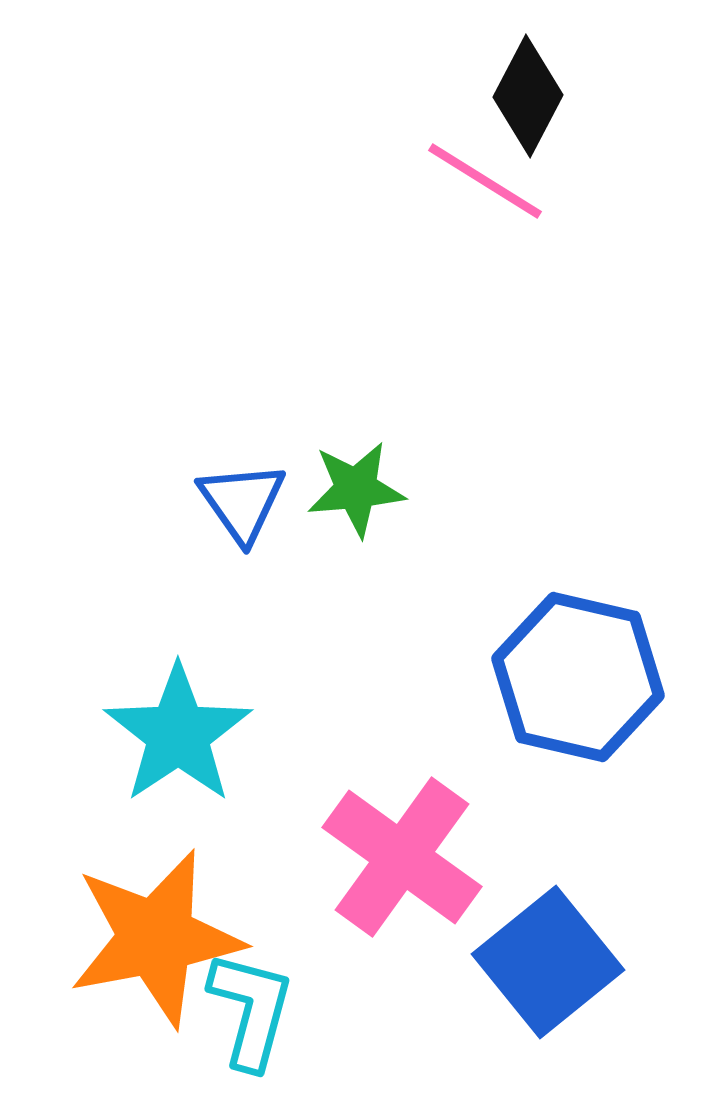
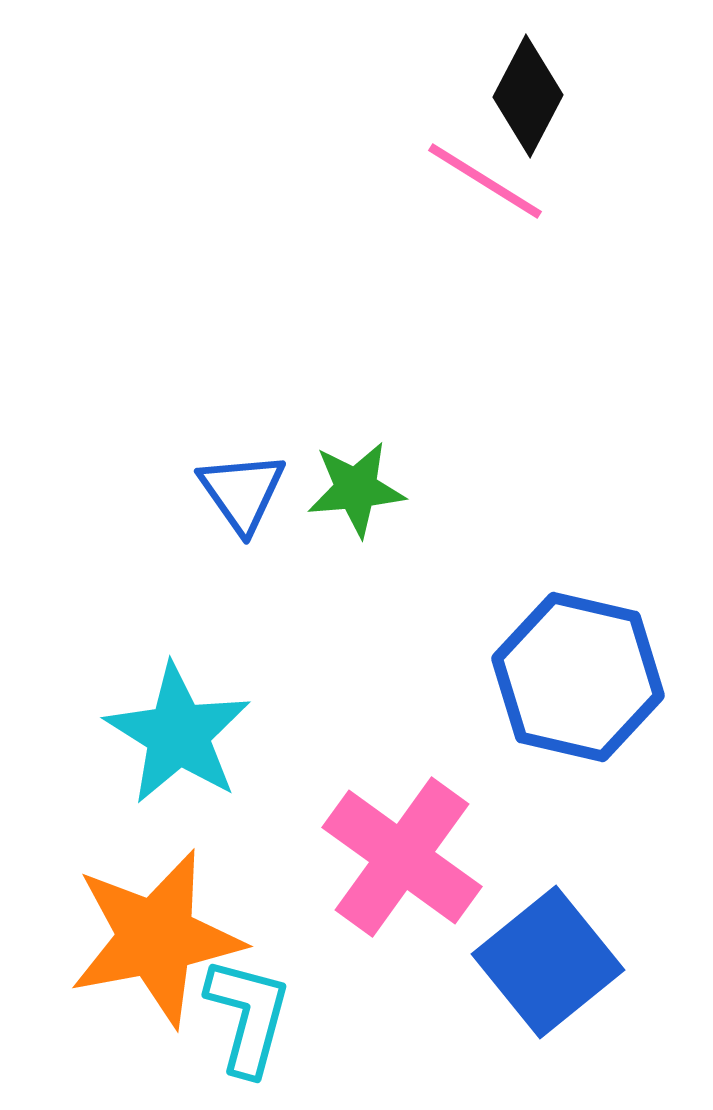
blue triangle: moved 10 px up
cyan star: rotated 6 degrees counterclockwise
cyan L-shape: moved 3 px left, 6 px down
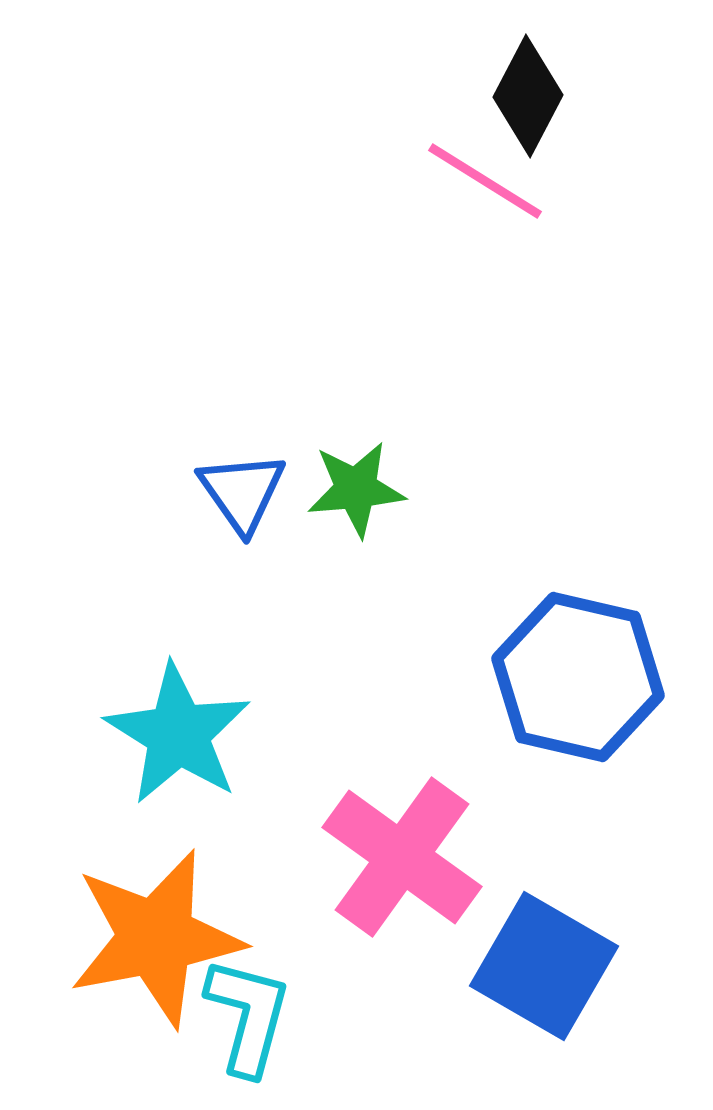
blue square: moved 4 px left, 4 px down; rotated 21 degrees counterclockwise
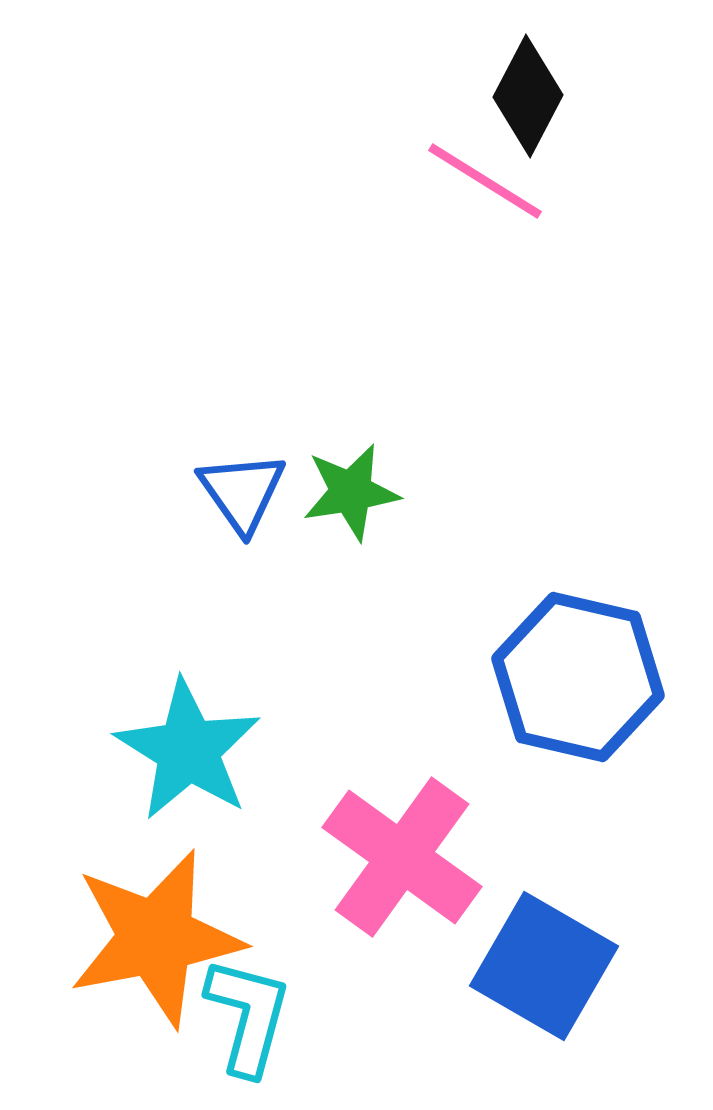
green star: moved 5 px left, 3 px down; rotated 4 degrees counterclockwise
cyan star: moved 10 px right, 16 px down
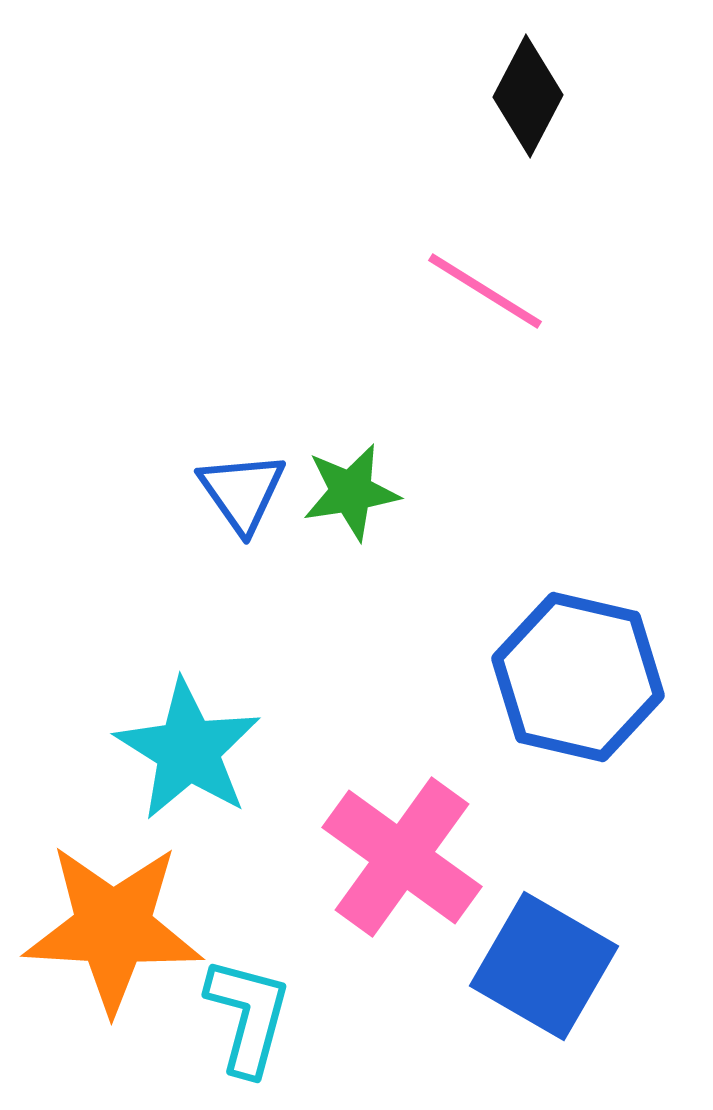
pink line: moved 110 px down
orange star: moved 43 px left, 10 px up; rotated 14 degrees clockwise
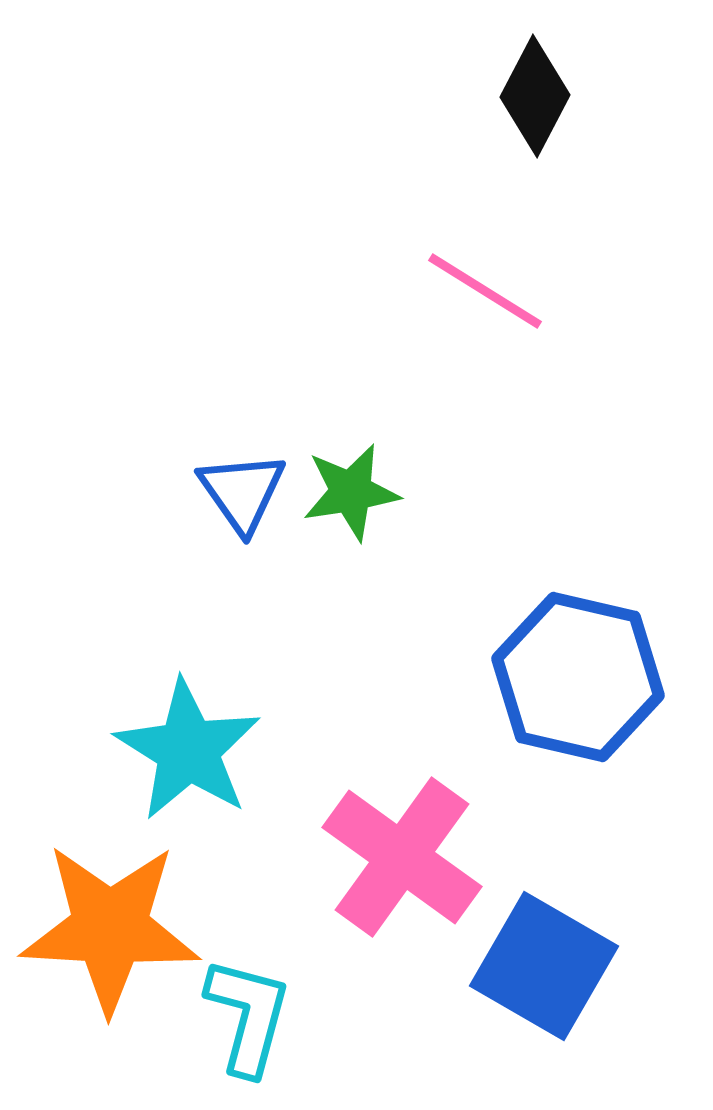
black diamond: moved 7 px right
orange star: moved 3 px left
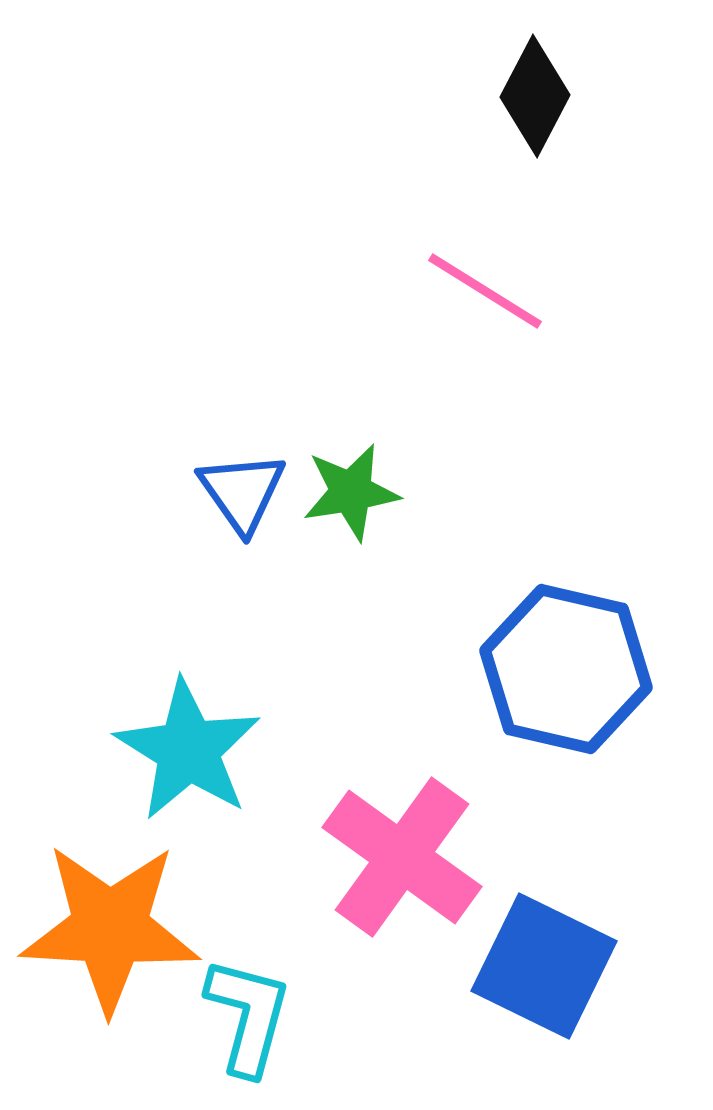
blue hexagon: moved 12 px left, 8 px up
blue square: rotated 4 degrees counterclockwise
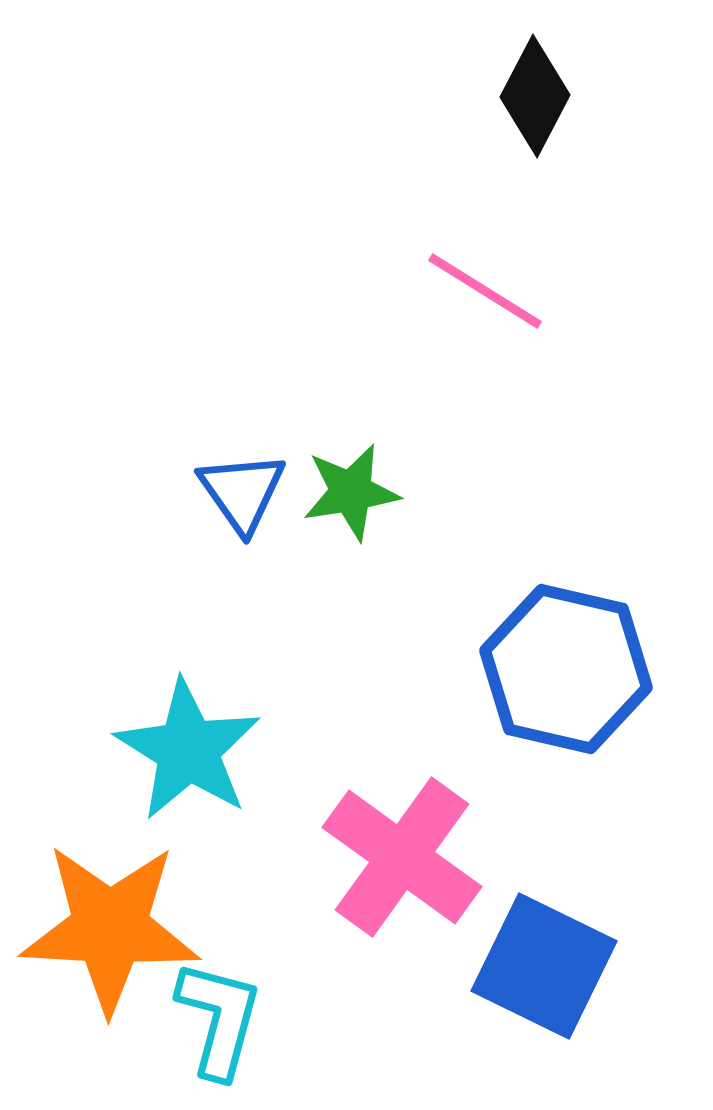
cyan L-shape: moved 29 px left, 3 px down
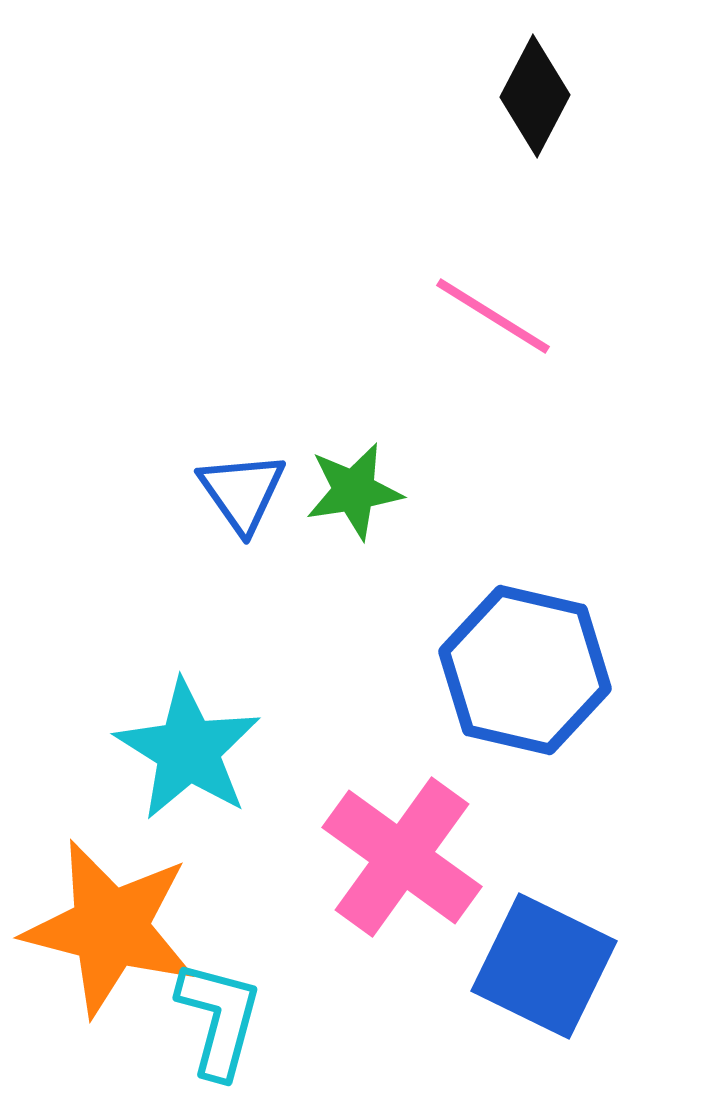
pink line: moved 8 px right, 25 px down
green star: moved 3 px right, 1 px up
blue hexagon: moved 41 px left, 1 px down
orange star: rotated 11 degrees clockwise
